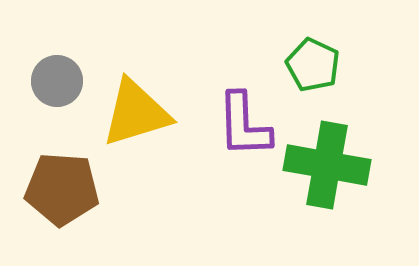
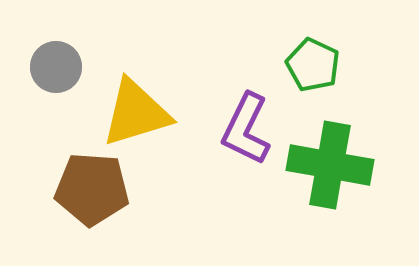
gray circle: moved 1 px left, 14 px up
purple L-shape: moved 2 px right, 4 px down; rotated 28 degrees clockwise
green cross: moved 3 px right
brown pentagon: moved 30 px right
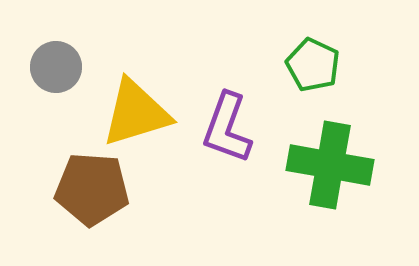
purple L-shape: moved 19 px left, 1 px up; rotated 6 degrees counterclockwise
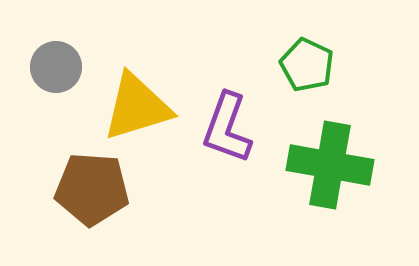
green pentagon: moved 6 px left
yellow triangle: moved 1 px right, 6 px up
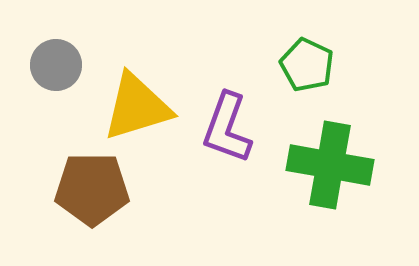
gray circle: moved 2 px up
brown pentagon: rotated 4 degrees counterclockwise
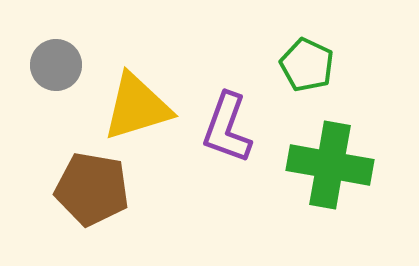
brown pentagon: rotated 10 degrees clockwise
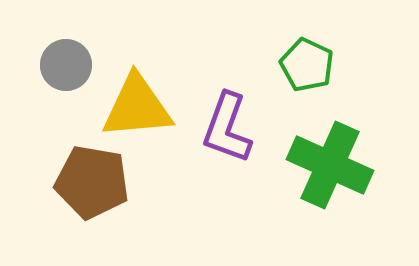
gray circle: moved 10 px right
yellow triangle: rotated 12 degrees clockwise
green cross: rotated 14 degrees clockwise
brown pentagon: moved 7 px up
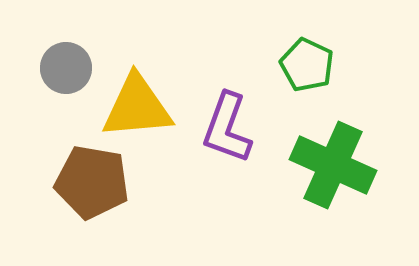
gray circle: moved 3 px down
green cross: moved 3 px right
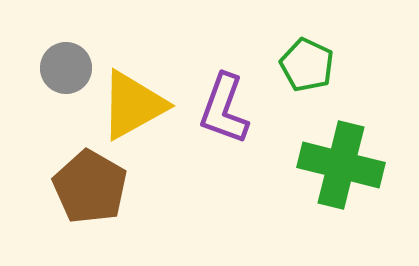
yellow triangle: moved 4 px left, 2 px up; rotated 24 degrees counterclockwise
purple L-shape: moved 3 px left, 19 px up
green cross: moved 8 px right; rotated 10 degrees counterclockwise
brown pentagon: moved 2 px left, 5 px down; rotated 20 degrees clockwise
